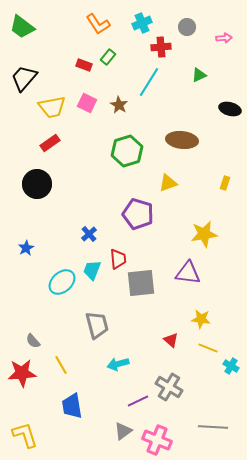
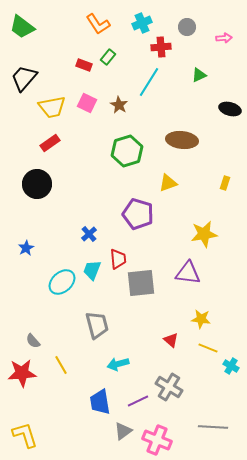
blue trapezoid at (72, 406): moved 28 px right, 4 px up
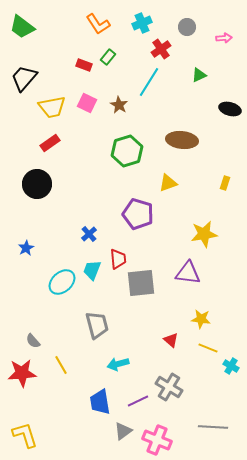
red cross at (161, 47): moved 2 px down; rotated 30 degrees counterclockwise
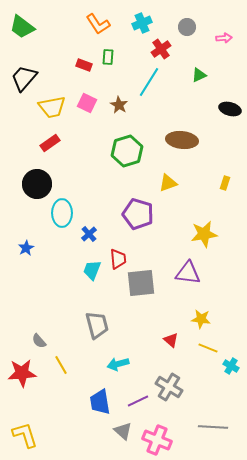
green rectangle at (108, 57): rotated 35 degrees counterclockwise
cyan ellipse at (62, 282): moved 69 px up; rotated 48 degrees counterclockwise
gray semicircle at (33, 341): moved 6 px right
gray triangle at (123, 431): rotated 42 degrees counterclockwise
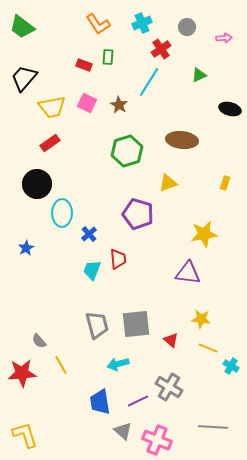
gray square at (141, 283): moved 5 px left, 41 px down
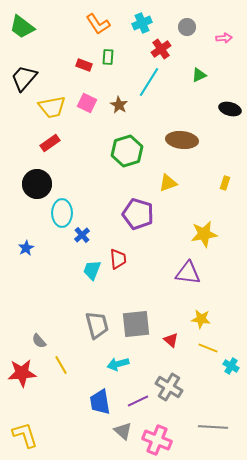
blue cross at (89, 234): moved 7 px left, 1 px down
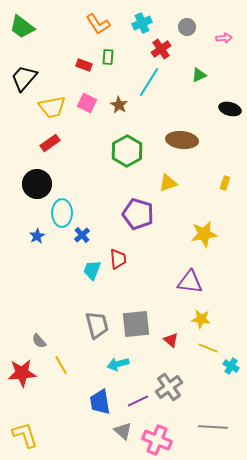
green hexagon at (127, 151): rotated 12 degrees counterclockwise
blue star at (26, 248): moved 11 px right, 12 px up
purple triangle at (188, 273): moved 2 px right, 9 px down
gray cross at (169, 387): rotated 24 degrees clockwise
